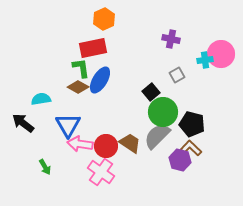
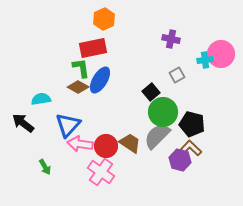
blue triangle: rotated 12 degrees clockwise
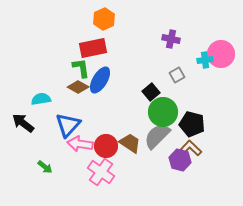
green arrow: rotated 21 degrees counterclockwise
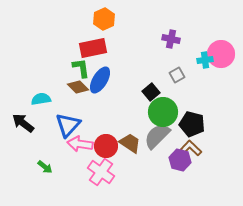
brown diamond: rotated 15 degrees clockwise
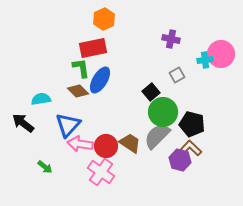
brown diamond: moved 4 px down
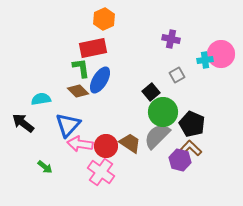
black pentagon: rotated 10 degrees clockwise
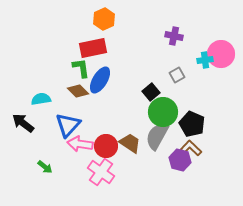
purple cross: moved 3 px right, 3 px up
gray semicircle: rotated 16 degrees counterclockwise
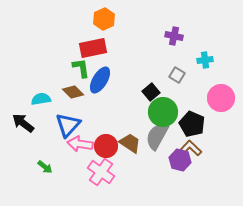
pink circle: moved 44 px down
gray square: rotated 28 degrees counterclockwise
brown diamond: moved 5 px left, 1 px down
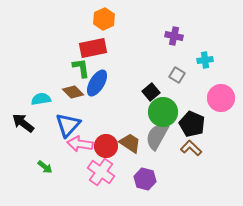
blue ellipse: moved 3 px left, 3 px down
purple hexagon: moved 35 px left, 19 px down
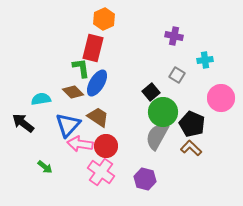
red rectangle: rotated 64 degrees counterclockwise
brown trapezoid: moved 32 px left, 26 px up
